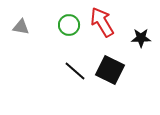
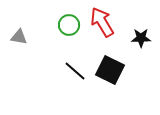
gray triangle: moved 2 px left, 10 px down
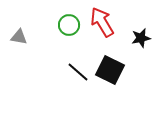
black star: rotated 12 degrees counterclockwise
black line: moved 3 px right, 1 px down
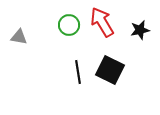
black star: moved 1 px left, 8 px up
black line: rotated 40 degrees clockwise
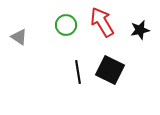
green circle: moved 3 px left
gray triangle: rotated 24 degrees clockwise
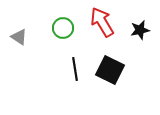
green circle: moved 3 px left, 3 px down
black line: moved 3 px left, 3 px up
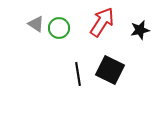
red arrow: rotated 64 degrees clockwise
green circle: moved 4 px left
gray triangle: moved 17 px right, 13 px up
black line: moved 3 px right, 5 px down
